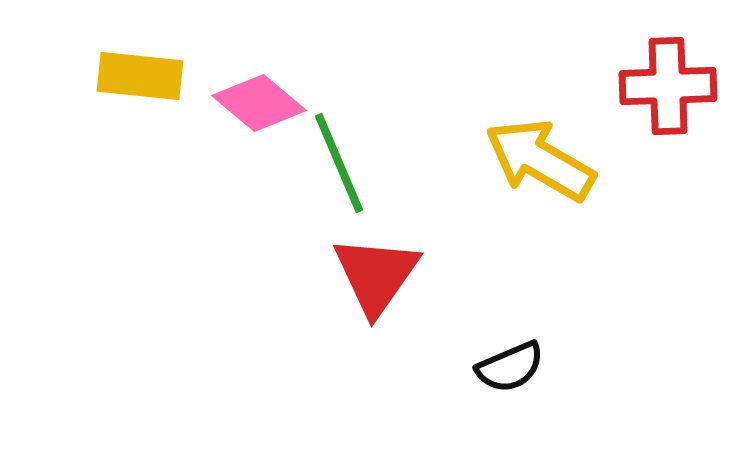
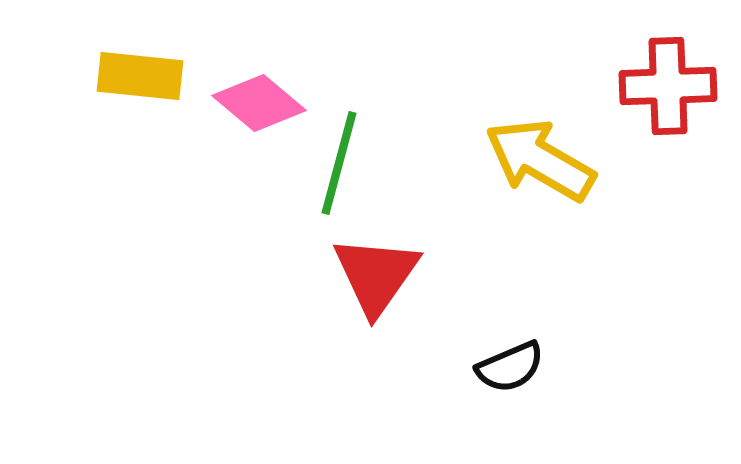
green line: rotated 38 degrees clockwise
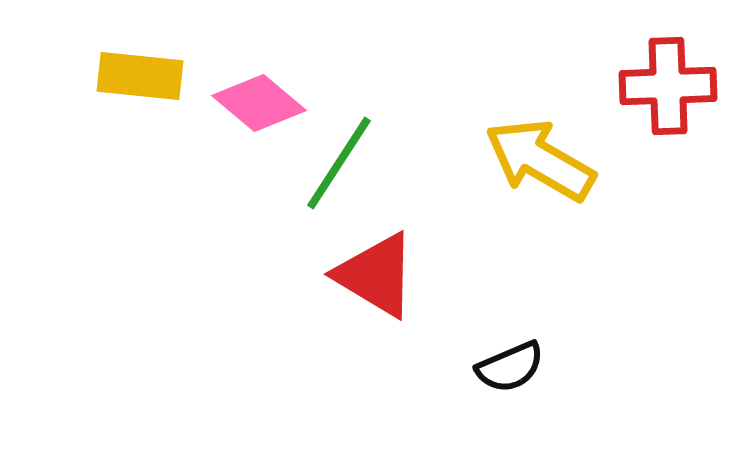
green line: rotated 18 degrees clockwise
red triangle: rotated 34 degrees counterclockwise
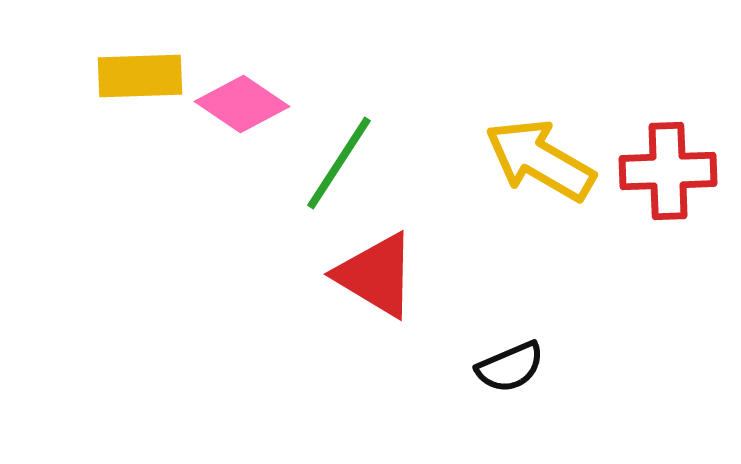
yellow rectangle: rotated 8 degrees counterclockwise
red cross: moved 85 px down
pink diamond: moved 17 px left, 1 px down; rotated 6 degrees counterclockwise
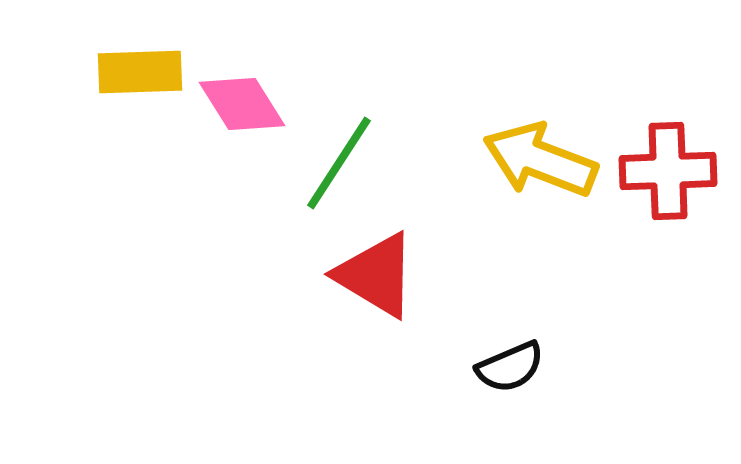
yellow rectangle: moved 4 px up
pink diamond: rotated 24 degrees clockwise
yellow arrow: rotated 9 degrees counterclockwise
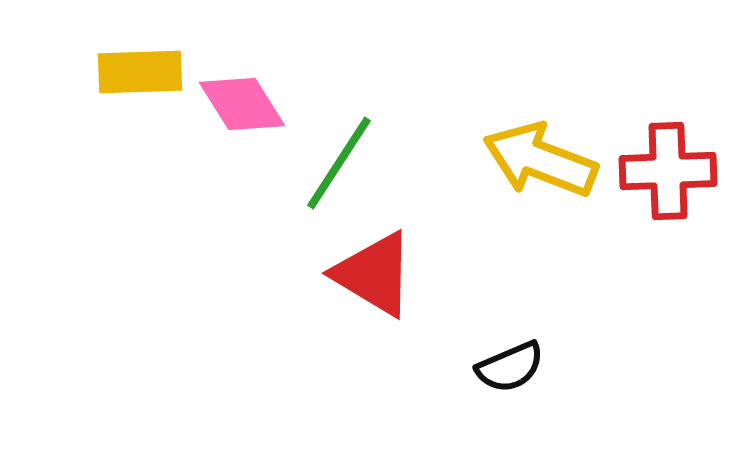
red triangle: moved 2 px left, 1 px up
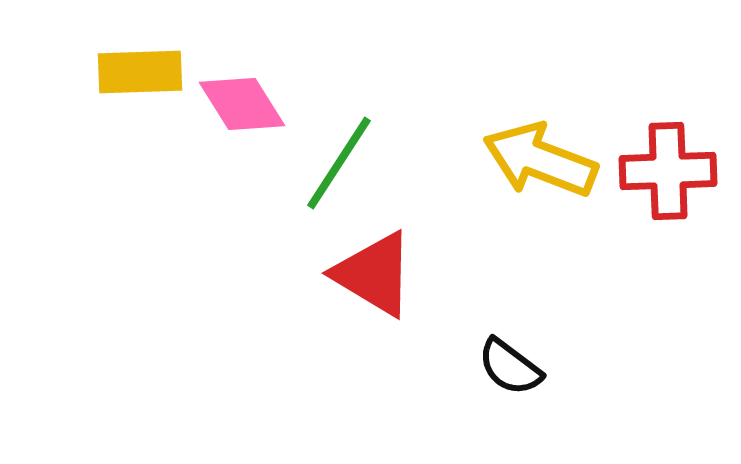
black semicircle: rotated 60 degrees clockwise
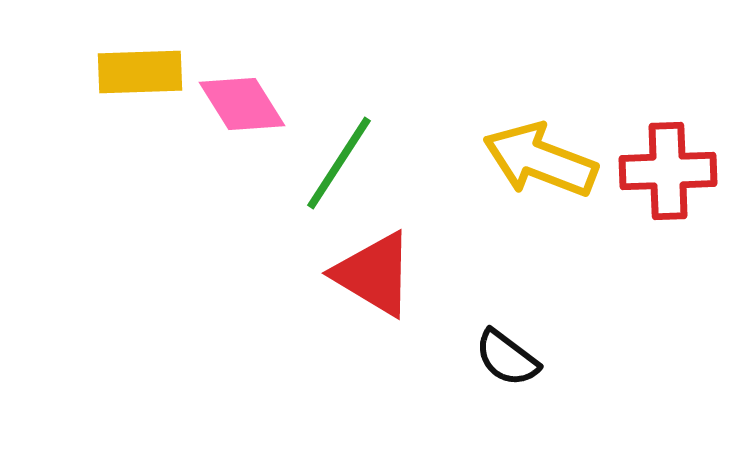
black semicircle: moved 3 px left, 9 px up
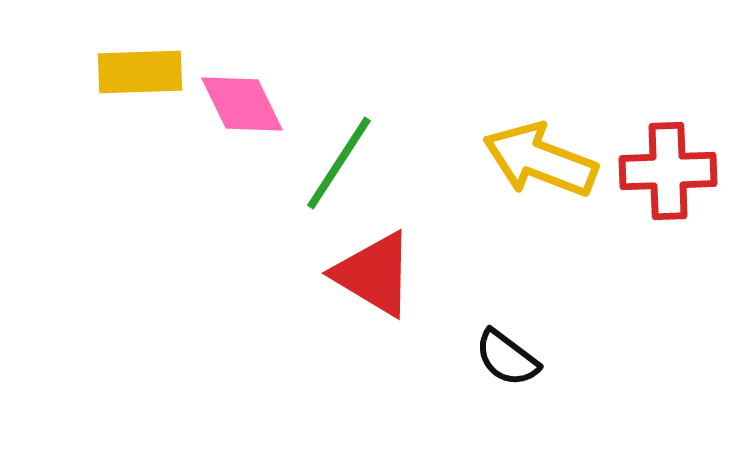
pink diamond: rotated 6 degrees clockwise
